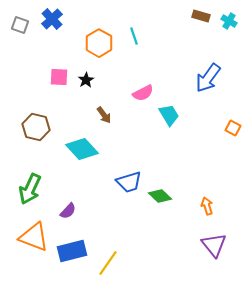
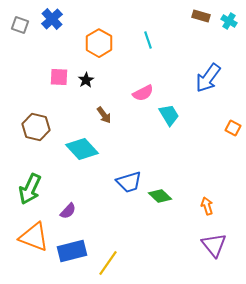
cyan line: moved 14 px right, 4 px down
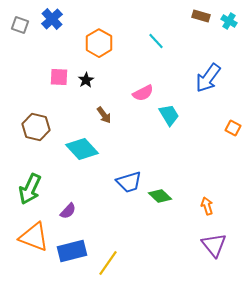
cyan line: moved 8 px right, 1 px down; rotated 24 degrees counterclockwise
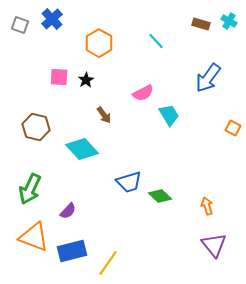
brown rectangle: moved 8 px down
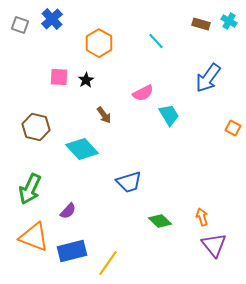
green diamond: moved 25 px down
orange arrow: moved 5 px left, 11 px down
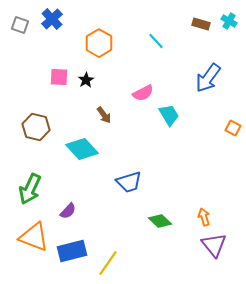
orange arrow: moved 2 px right
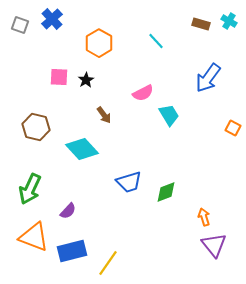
green diamond: moved 6 px right, 29 px up; rotated 65 degrees counterclockwise
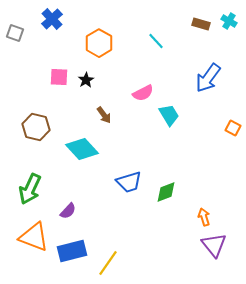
gray square: moved 5 px left, 8 px down
